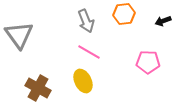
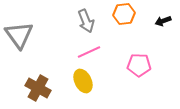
pink line: rotated 55 degrees counterclockwise
pink pentagon: moved 9 px left, 3 px down
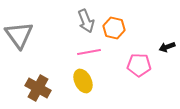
orange hexagon: moved 10 px left, 14 px down; rotated 20 degrees clockwise
black arrow: moved 4 px right, 26 px down
pink line: rotated 15 degrees clockwise
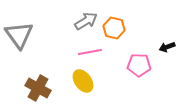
gray arrow: rotated 100 degrees counterclockwise
pink line: moved 1 px right
yellow ellipse: rotated 10 degrees counterclockwise
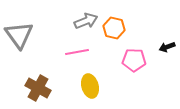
gray arrow: rotated 10 degrees clockwise
pink line: moved 13 px left
pink pentagon: moved 5 px left, 5 px up
yellow ellipse: moved 7 px right, 5 px down; rotated 20 degrees clockwise
